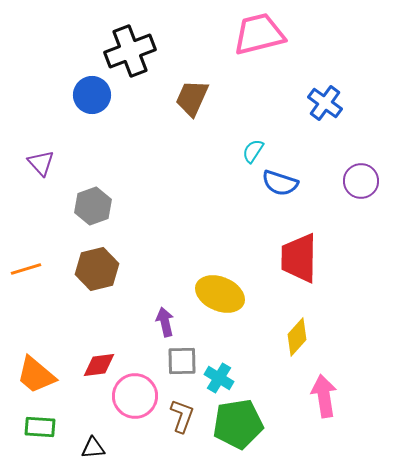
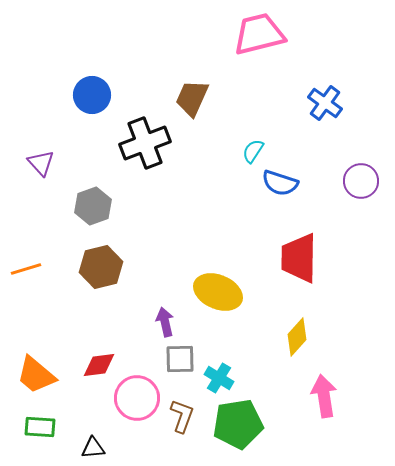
black cross: moved 15 px right, 92 px down
brown hexagon: moved 4 px right, 2 px up
yellow ellipse: moved 2 px left, 2 px up
gray square: moved 2 px left, 2 px up
pink circle: moved 2 px right, 2 px down
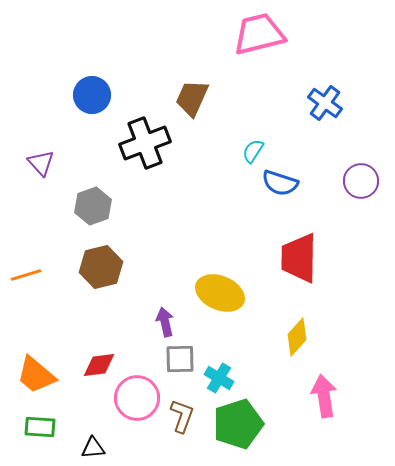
orange line: moved 6 px down
yellow ellipse: moved 2 px right, 1 px down
green pentagon: rotated 9 degrees counterclockwise
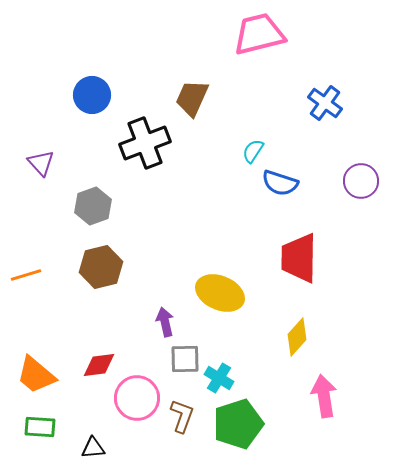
gray square: moved 5 px right
